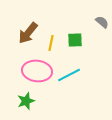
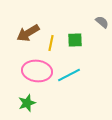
brown arrow: rotated 20 degrees clockwise
green star: moved 1 px right, 2 px down
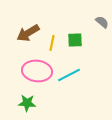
yellow line: moved 1 px right
green star: rotated 24 degrees clockwise
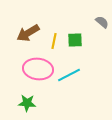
yellow line: moved 2 px right, 2 px up
pink ellipse: moved 1 px right, 2 px up
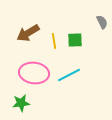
gray semicircle: rotated 24 degrees clockwise
yellow line: rotated 21 degrees counterclockwise
pink ellipse: moved 4 px left, 4 px down
green star: moved 6 px left; rotated 12 degrees counterclockwise
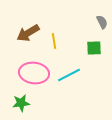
green square: moved 19 px right, 8 px down
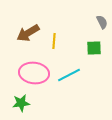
yellow line: rotated 14 degrees clockwise
